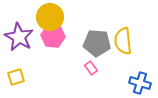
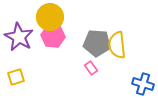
yellow semicircle: moved 6 px left, 4 px down
blue cross: moved 3 px right, 1 px down
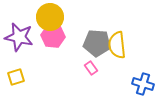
purple star: rotated 16 degrees counterclockwise
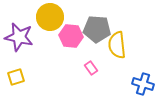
pink hexagon: moved 18 px right
gray pentagon: moved 14 px up
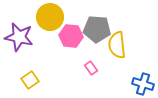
yellow square: moved 14 px right, 3 px down; rotated 18 degrees counterclockwise
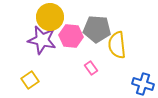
purple star: moved 23 px right, 3 px down
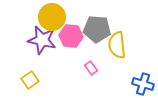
yellow circle: moved 2 px right
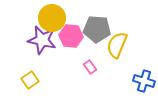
yellow circle: moved 1 px down
yellow semicircle: rotated 28 degrees clockwise
pink rectangle: moved 1 px left, 1 px up
blue cross: moved 1 px right, 3 px up
